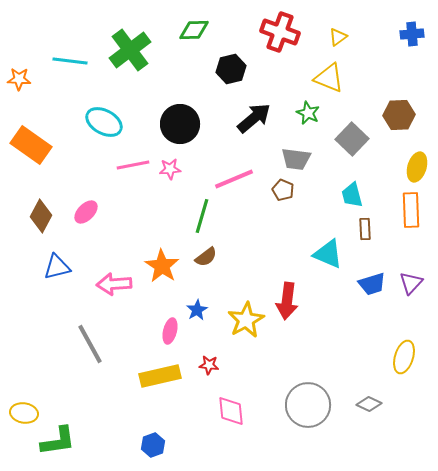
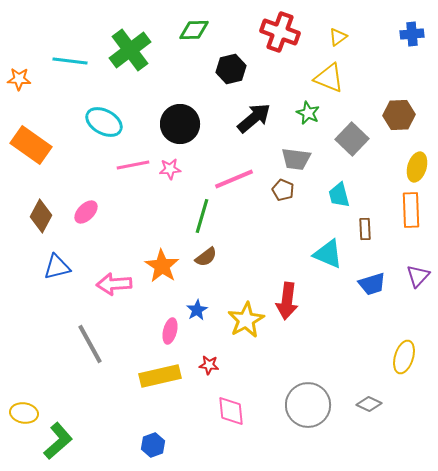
cyan trapezoid at (352, 195): moved 13 px left
purple triangle at (411, 283): moved 7 px right, 7 px up
green L-shape at (58, 441): rotated 33 degrees counterclockwise
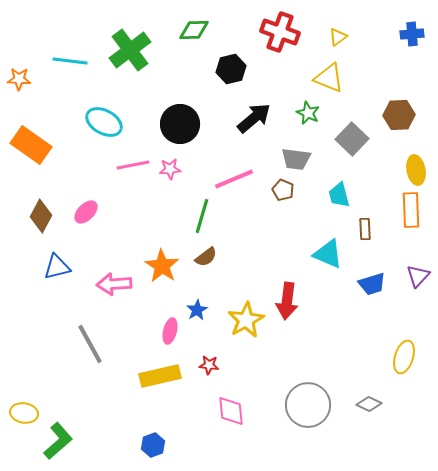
yellow ellipse at (417, 167): moved 1 px left, 3 px down; rotated 28 degrees counterclockwise
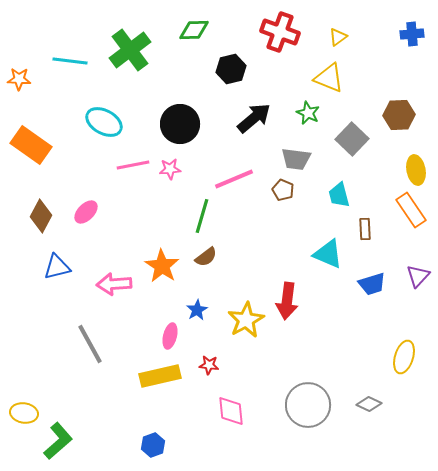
orange rectangle at (411, 210): rotated 32 degrees counterclockwise
pink ellipse at (170, 331): moved 5 px down
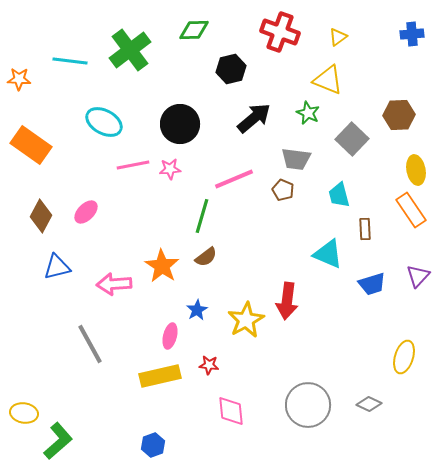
yellow triangle at (329, 78): moved 1 px left, 2 px down
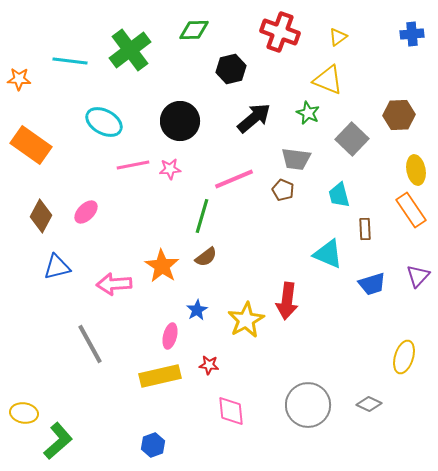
black circle at (180, 124): moved 3 px up
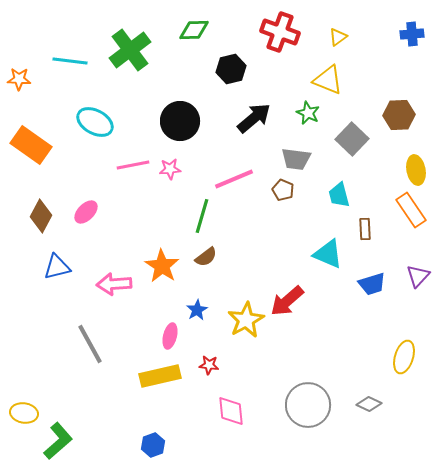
cyan ellipse at (104, 122): moved 9 px left
red arrow at (287, 301): rotated 42 degrees clockwise
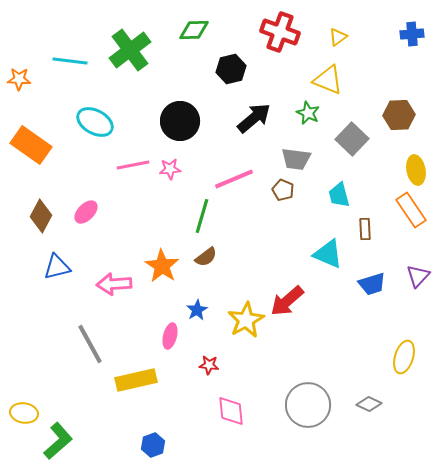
yellow rectangle at (160, 376): moved 24 px left, 4 px down
